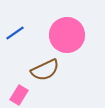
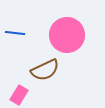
blue line: rotated 42 degrees clockwise
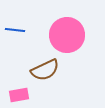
blue line: moved 3 px up
pink rectangle: rotated 48 degrees clockwise
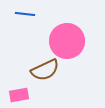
blue line: moved 10 px right, 16 px up
pink circle: moved 6 px down
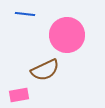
pink circle: moved 6 px up
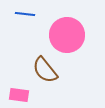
brown semicircle: rotated 76 degrees clockwise
pink rectangle: rotated 18 degrees clockwise
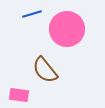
blue line: moved 7 px right; rotated 24 degrees counterclockwise
pink circle: moved 6 px up
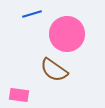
pink circle: moved 5 px down
brown semicircle: moved 9 px right; rotated 16 degrees counterclockwise
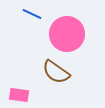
blue line: rotated 42 degrees clockwise
brown semicircle: moved 2 px right, 2 px down
